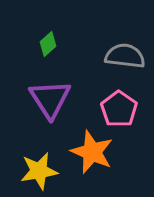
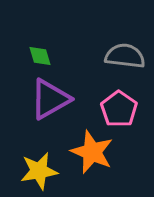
green diamond: moved 8 px left, 12 px down; rotated 65 degrees counterclockwise
purple triangle: rotated 33 degrees clockwise
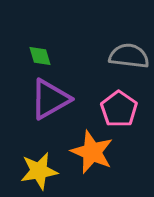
gray semicircle: moved 4 px right
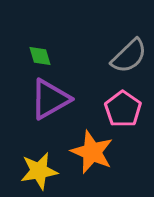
gray semicircle: rotated 129 degrees clockwise
pink pentagon: moved 4 px right
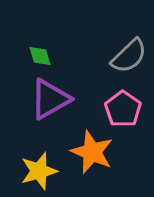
yellow star: rotated 6 degrees counterclockwise
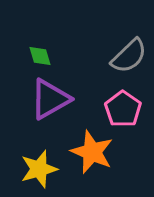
yellow star: moved 2 px up
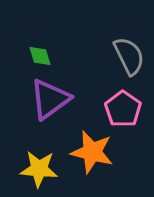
gray semicircle: rotated 72 degrees counterclockwise
purple triangle: rotated 6 degrees counterclockwise
orange star: rotated 9 degrees counterclockwise
yellow star: rotated 21 degrees clockwise
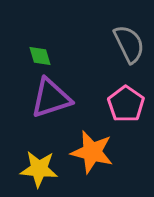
gray semicircle: moved 12 px up
purple triangle: moved 1 px right, 1 px up; rotated 18 degrees clockwise
pink pentagon: moved 3 px right, 5 px up
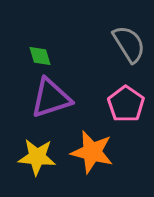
gray semicircle: rotated 6 degrees counterclockwise
yellow star: moved 2 px left, 12 px up
